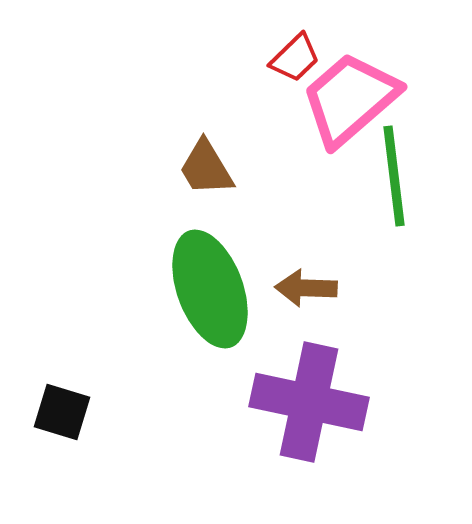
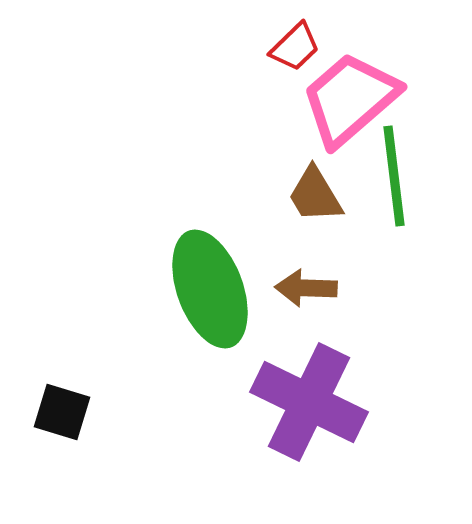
red trapezoid: moved 11 px up
brown trapezoid: moved 109 px right, 27 px down
purple cross: rotated 14 degrees clockwise
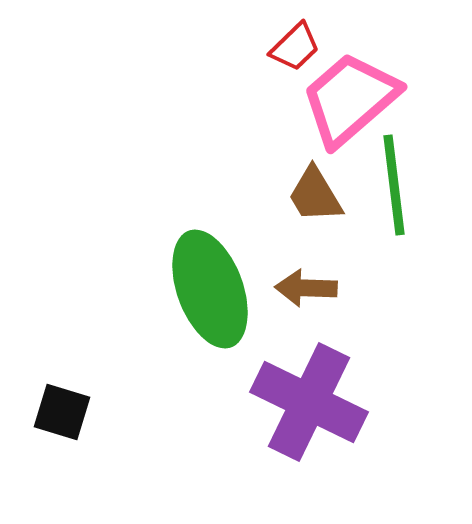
green line: moved 9 px down
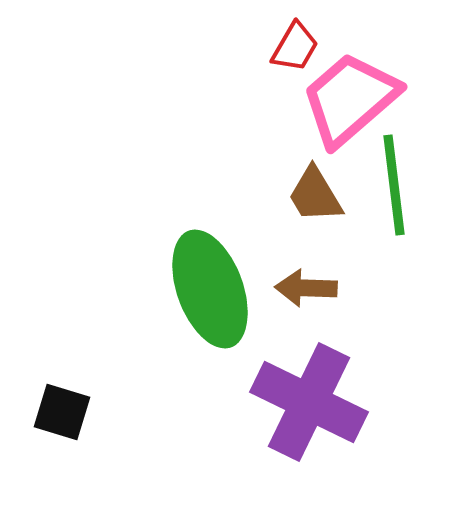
red trapezoid: rotated 16 degrees counterclockwise
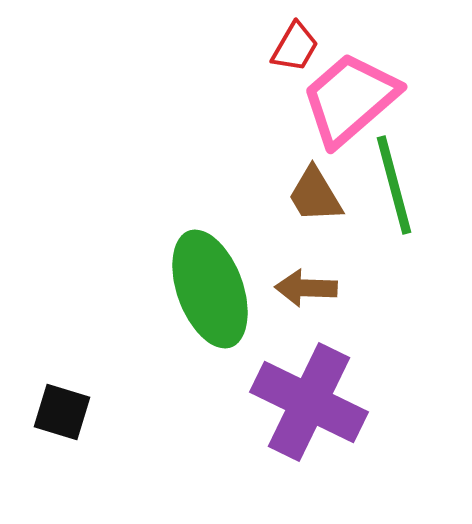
green line: rotated 8 degrees counterclockwise
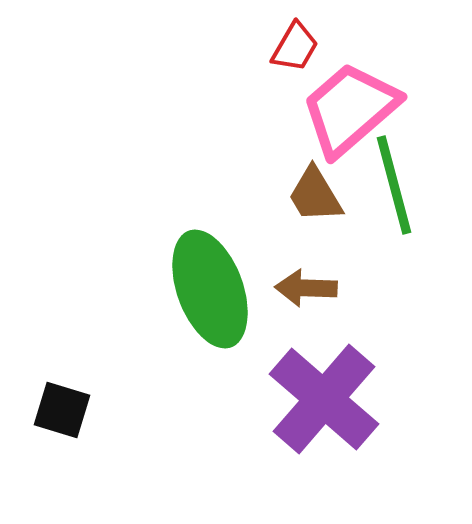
pink trapezoid: moved 10 px down
purple cross: moved 15 px right, 3 px up; rotated 15 degrees clockwise
black square: moved 2 px up
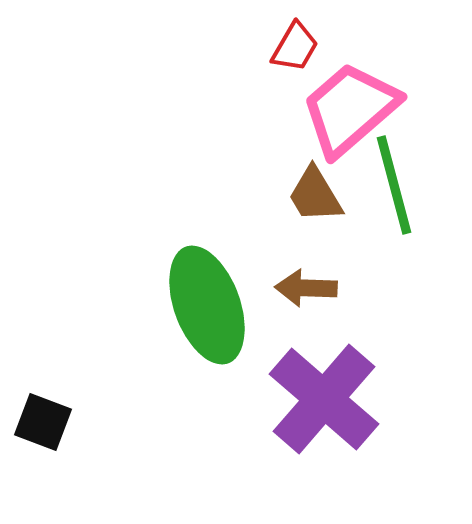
green ellipse: moved 3 px left, 16 px down
black square: moved 19 px left, 12 px down; rotated 4 degrees clockwise
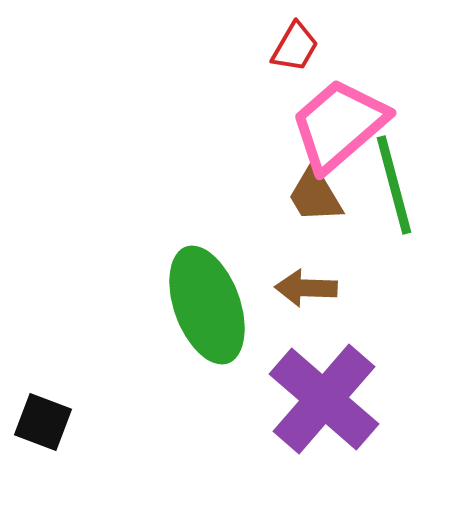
pink trapezoid: moved 11 px left, 16 px down
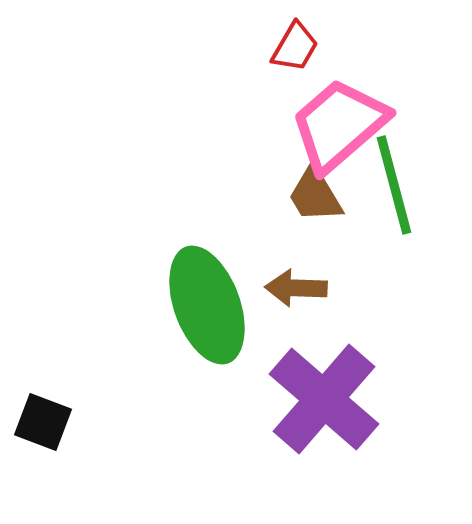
brown arrow: moved 10 px left
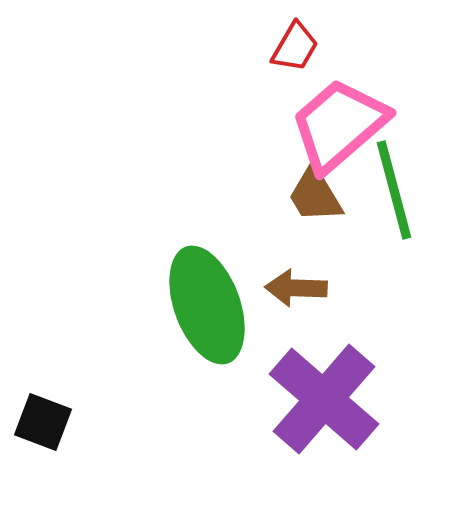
green line: moved 5 px down
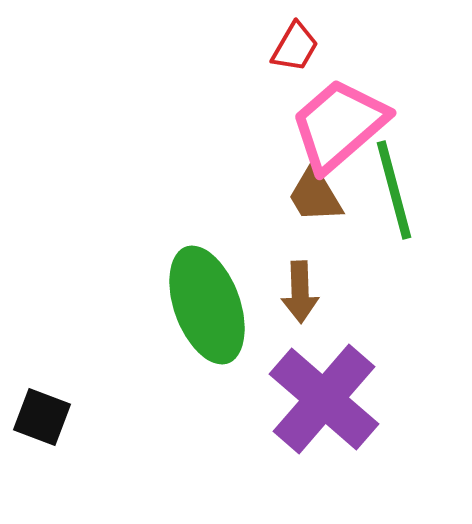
brown arrow: moved 4 px right, 4 px down; rotated 94 degrees counterclockwise
black square: moved 1 px left, 5 px up
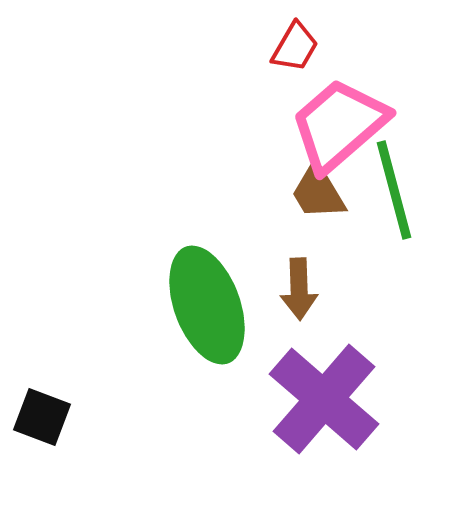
brown trapezoid: moved 3 px right, 3 px up
brown arrow: moved 1 px left, 3 px up
